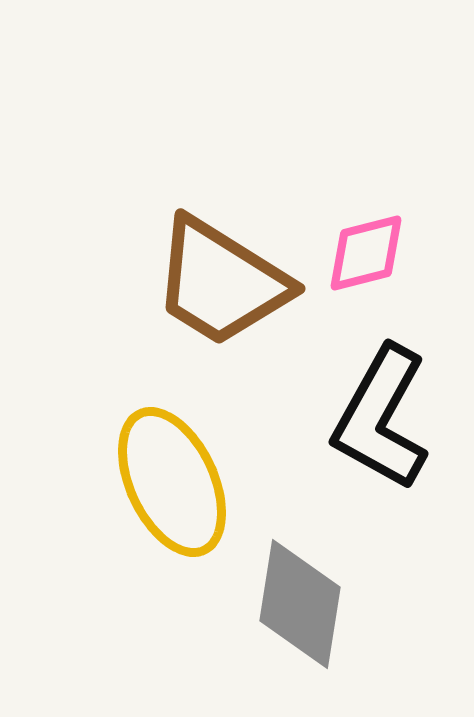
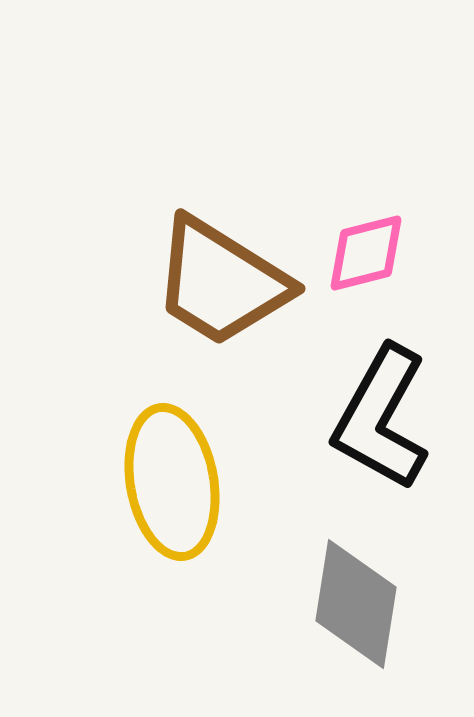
yellow ellipse: rotated 15 degrees clockwise
gray diamond: moved 56 px right
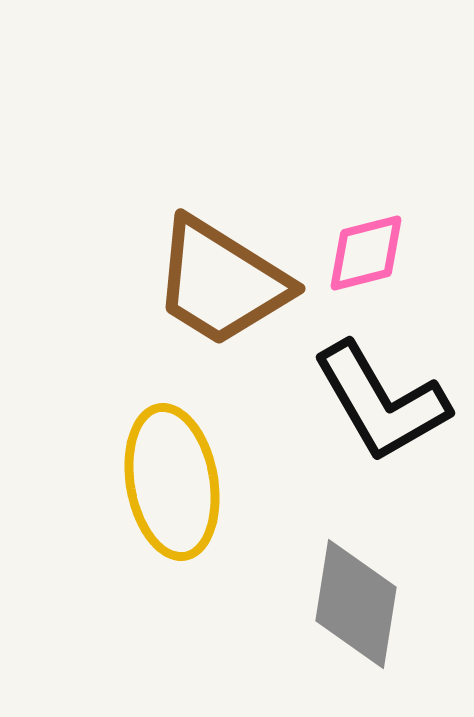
black L-shape: moved 16 px up; rotated 59 degrees counterclockwise
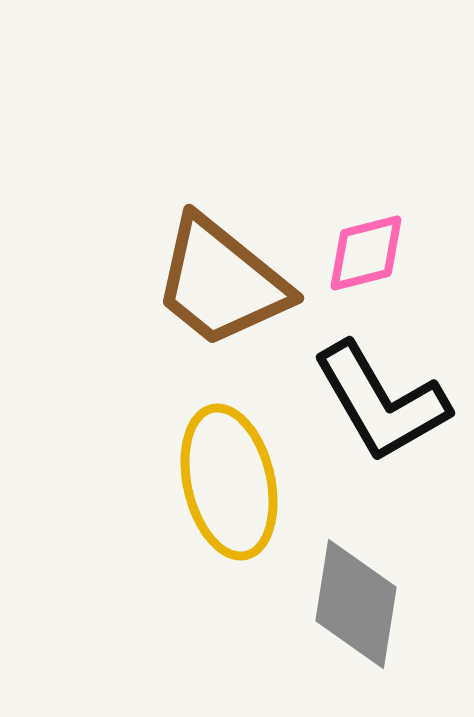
brown trapezoid: rotated 7 degrees clockwise
yellow ellipse: moved 57 px right; rotated 3 degrees counterclockwise
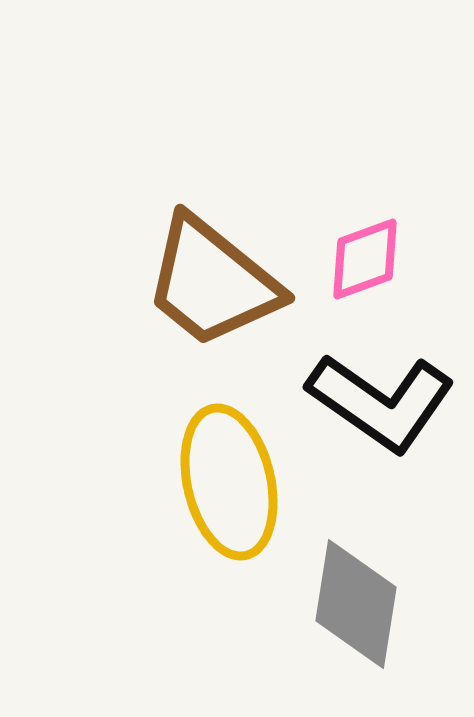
pink diamond: moved 1 px left, 6 px down; rotated 6 degrees counterclockwise
brown trapezoid: moved 9 px left
black L-shape: rotated 25 degrees counterclockwise
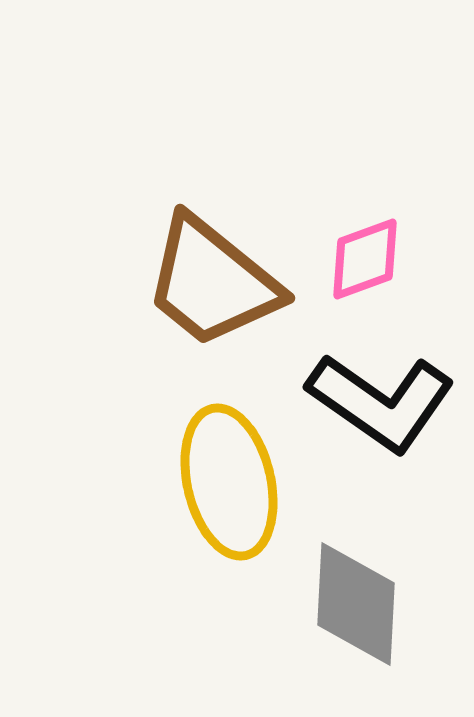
gray diamond: rotated 6 degrees counterclockwise
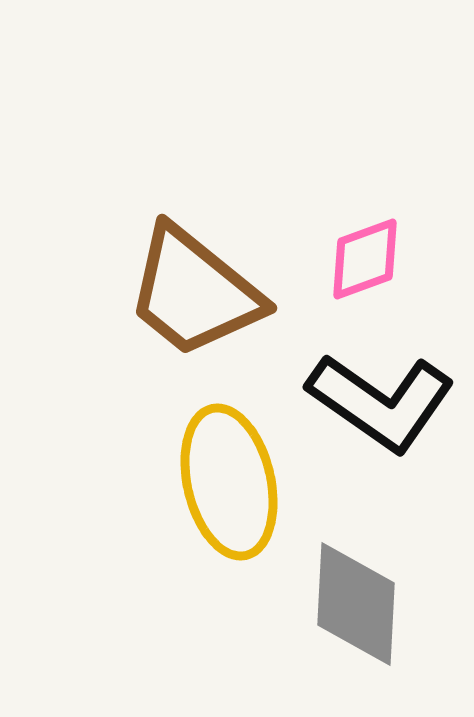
brown trapezoid: moved 18 px left, 10 px down
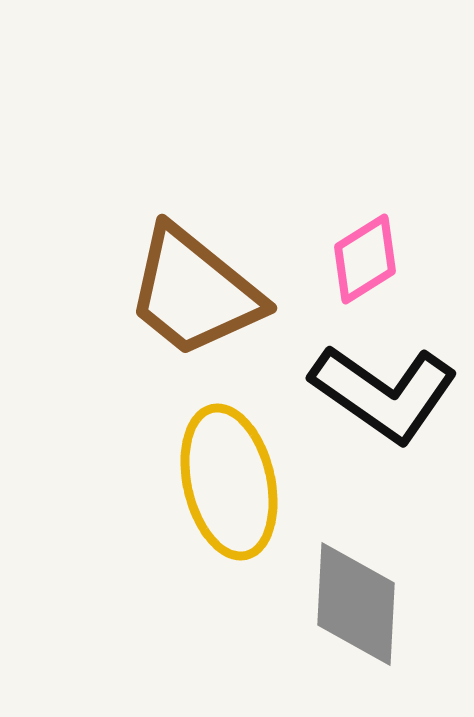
pink diamond: rotated 12 degrees counterclockwise
black L-shape: moved 3 px right, 9 px up
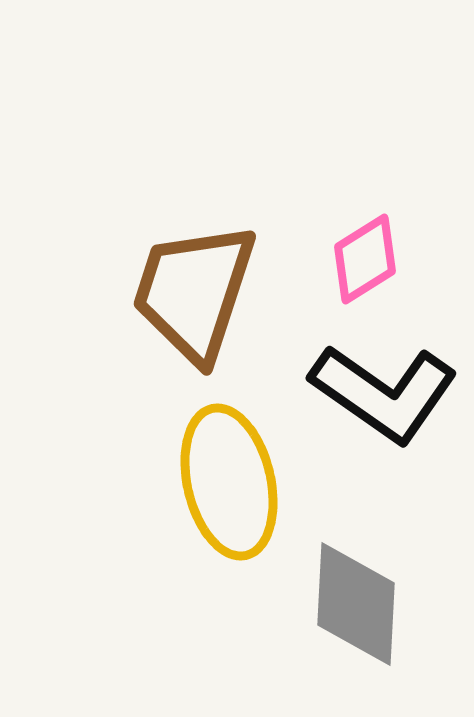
brown trapezoid: rotated 69 degrees clockwise
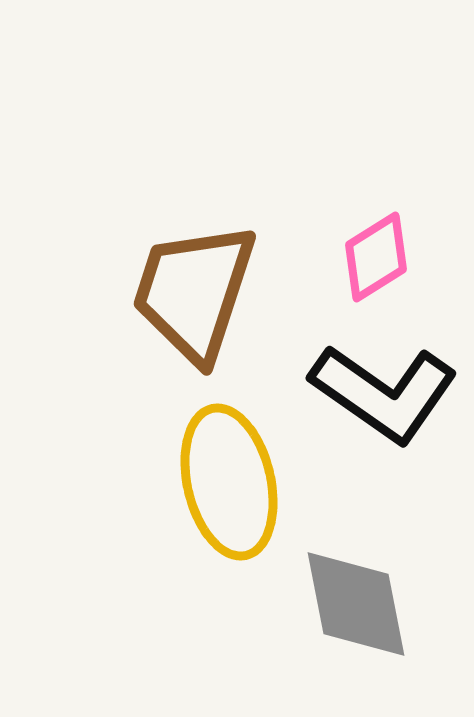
pink diamond: moved 11 px right, 2 px up
gray diamond: rotated 14 degrees counterclockwise
